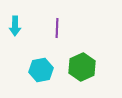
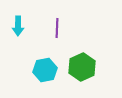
cyan arrow: moved 3 px right
cyan hexagon: moved 4 px right
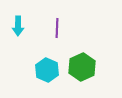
cyan hexagon: moved 2 px right; rotated 25 degrees counterclockwise
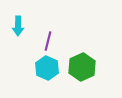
purple line: moved 9 px left, 13 px down; rotated 12 degrees clockwise
cyan hexagon: moved 2 px up
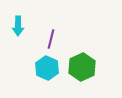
purple line: moved 3 px right, 2 px up
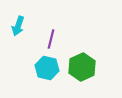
cyan arrow: rotated 18 degrees clockwise
cyan hexagon: rotated 10 degrees counterclockwise
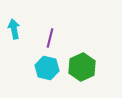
cyan arrow: moved 4 px left, 3 px down; rotated 150 degrees clockwise
purple line: moved 1 px left, 1 px up
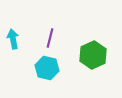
cyan arrow: moved 1 px left, 10 px down
green hexagon: moved 11 px right, 12 px up
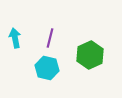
cyan arrow: moved 2 px right, 1 px up
green hexagon: moved 3 px left
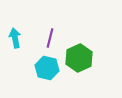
green hexagon: moved 11 px left, 3 px down
